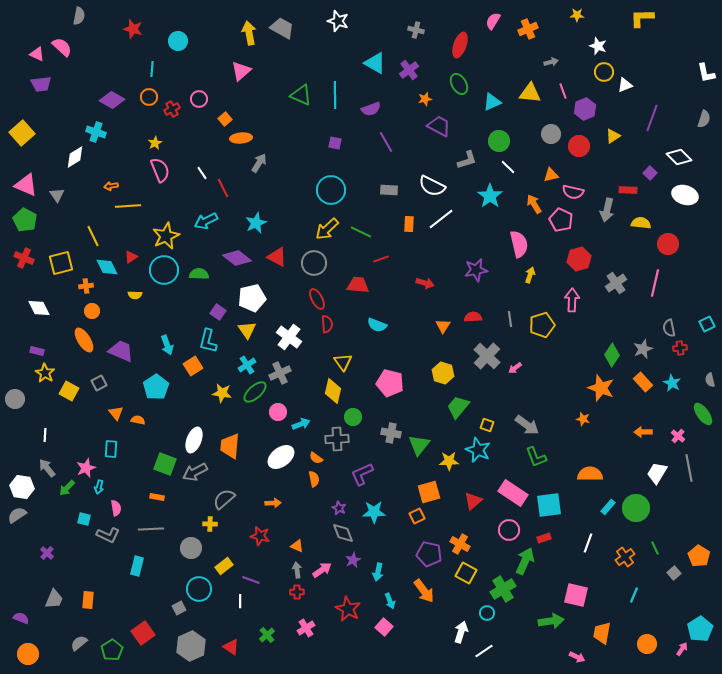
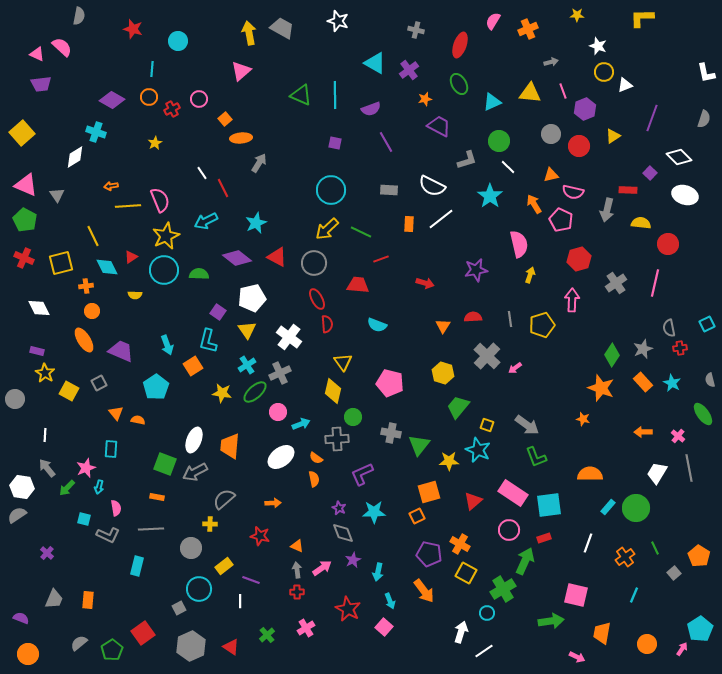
pink semicircle at (160, 170): moved 30 px down
pink arrow at (322, 570): moved 2 px up
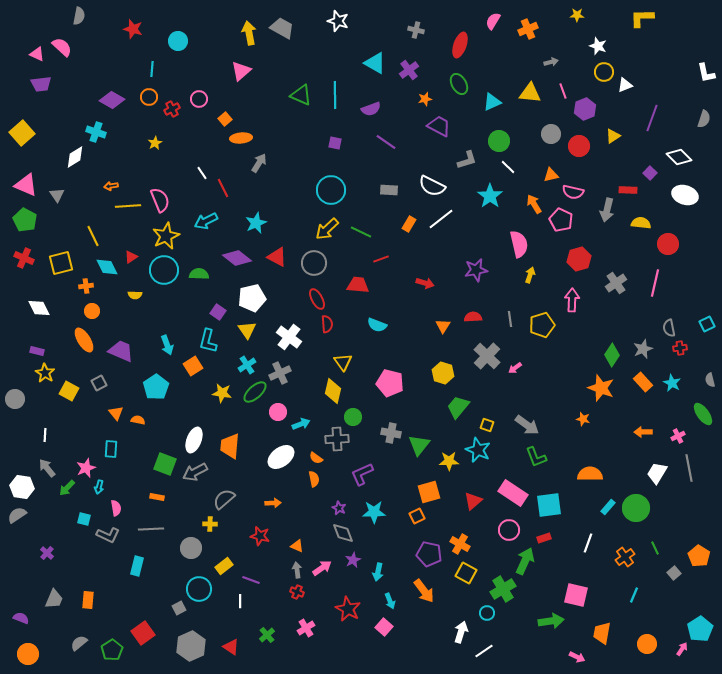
purple line at (386, 142): rotated 25 degrees counterclockwise
orange rectangle at (409, 224): rotated 28 degrees clockwise
pink cross at (678, 436): rotated 24 degrees clockwise
red cross at (297, 592): rotated 24 degrees clockwise
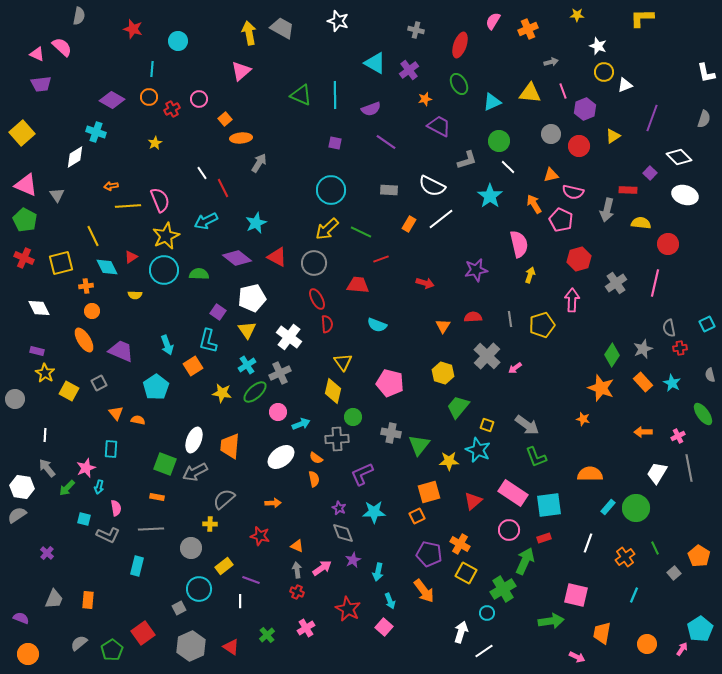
gray semicircle at (710, 380): moved 5 px up
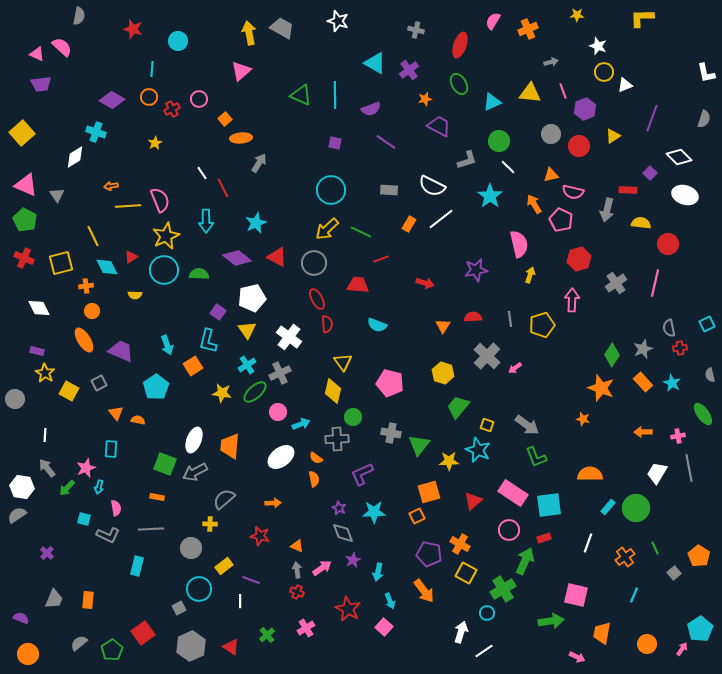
cyan arrow at (206, 221): rotated 65 degrees counterclockwise
pink cross at (678, 436): rotated 16 degrees clockwise
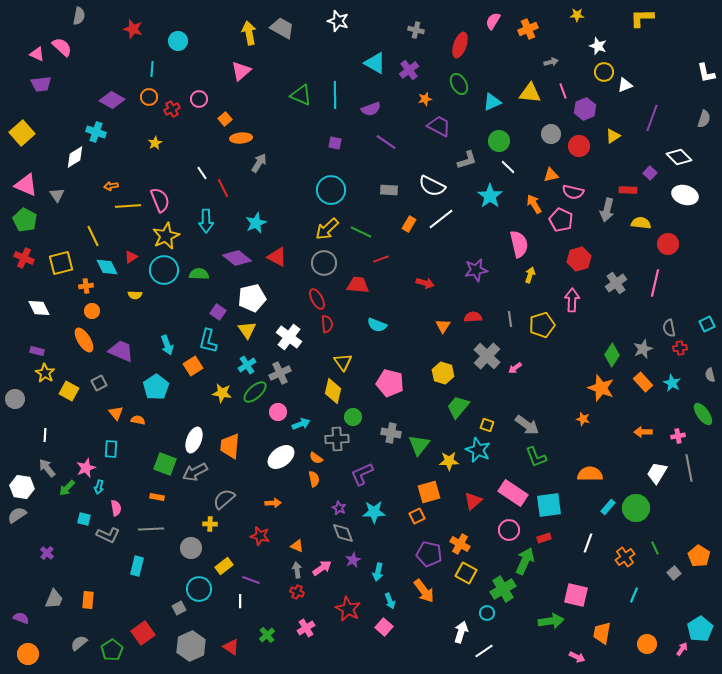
gray circle at (314, 263): moved 10 px right
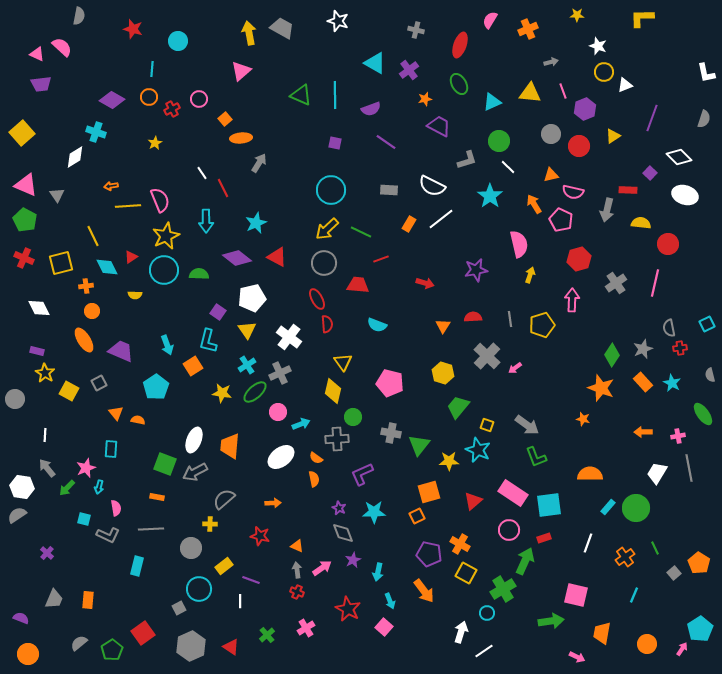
pink semicircle at (493, 21): moved 3 px left, 1 px up
orange pentagon at (699, 556): moved 7 px down
